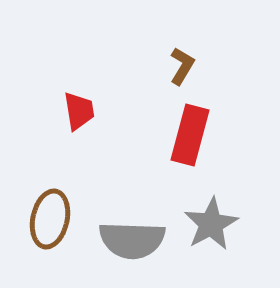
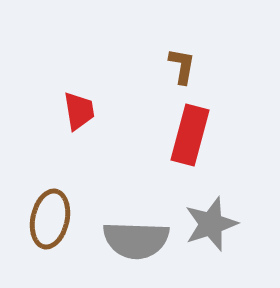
brown L-shape: rotated 21 degrees counterclockwise
gray star: rotated 10 degrees clockwise
gray semicircle: moved 4 px right
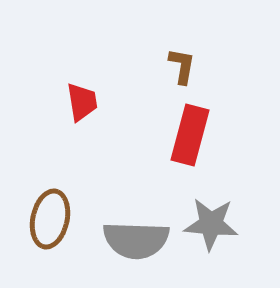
red trapezoid: moved 3 px right, 9 px up
gray star: rotated 24 degrees clockwise
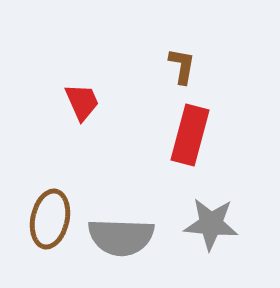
red trapezoid: rotated 15 degrees counterclockwise
gray semicircle: moved 15 px left, 3 px up
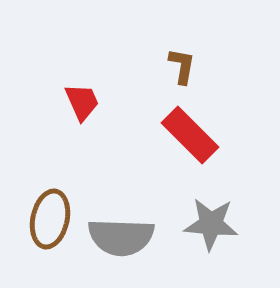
red rectangle: rotated 60 degrees counterclockwise
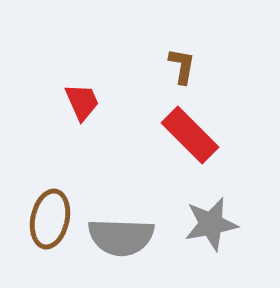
gray star: rotated 16 degrees counterclockwise
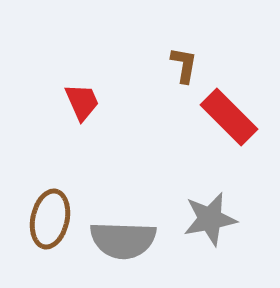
brown L-shape: moved 2 px right, 1 px up
red rectangle: moved 39 px right, 18 px up
gray star: moved 1 px left, 5 px up
gray semicircle: moved 2 px right, 3 px down
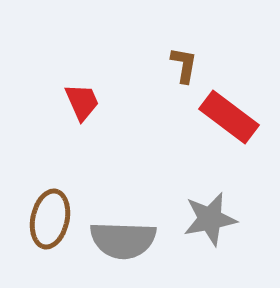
red rectangle: rotated 8 degrees counterclockwise
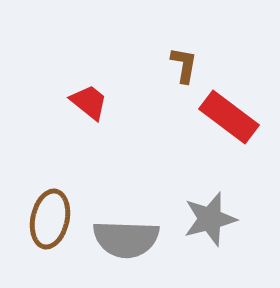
red trapezoid: moved 7 px right; rotated 27 degrees counterclockwise
gray star: rotated 4 degrees counterclockwise
gray semicircle: moved 3 px right, 1 px up
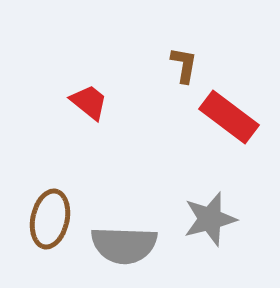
gray semicircle: moved 2 px left, 6 px down
